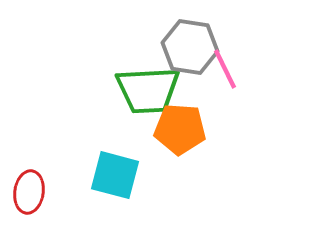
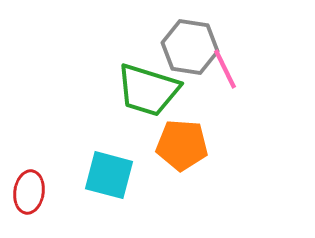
green trapezoid: rotated 20 degrees clockwise
orange pentagon: moved 2 px right, 16 px down
cyan square: moved 6 px left
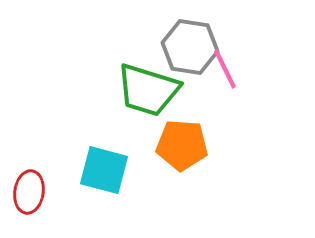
cyan square: moved 5 px left, 5 px up
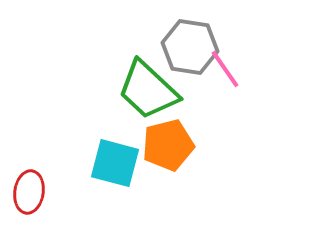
pink line: rotated 9 degrees counterclockwise
green trapezoid: rotated 26 degrees clockwise
orange pentagon: moved 14 px left; rotated 18 degrees counterclockwise
cyan square: moved 11 px right, 7 px up
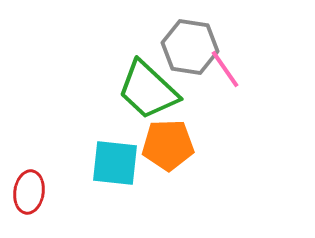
orange pentagon: rotated 12 degrees clockwise
cyan square: rotated 9 degrees counterclockwise
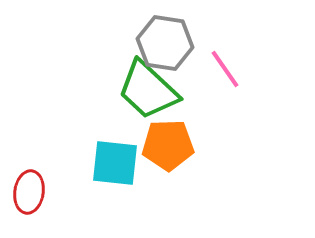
gray hexagon: moved 25 px left, 4 px up
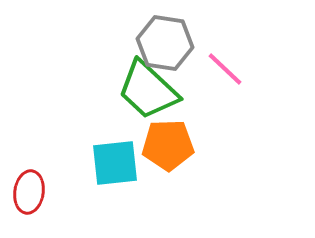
pink line: rotated 12 degrees counterclockwise
cyan square: rotated 12 degrees counterclockwise
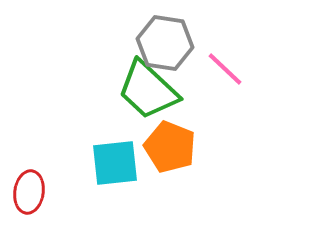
orange pentagon: moved 2 px right, 2 px down; rotated 24 degrees clockwise
